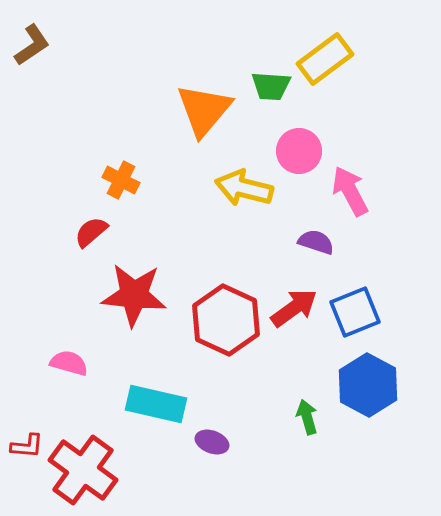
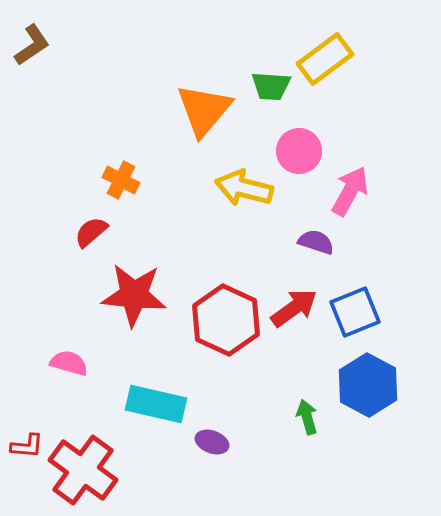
pink arrow: rotated 57 degrees clockwise
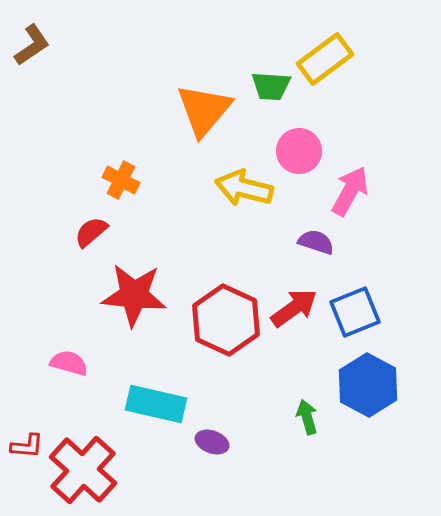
red cross: rotated 6 degrees clockwise
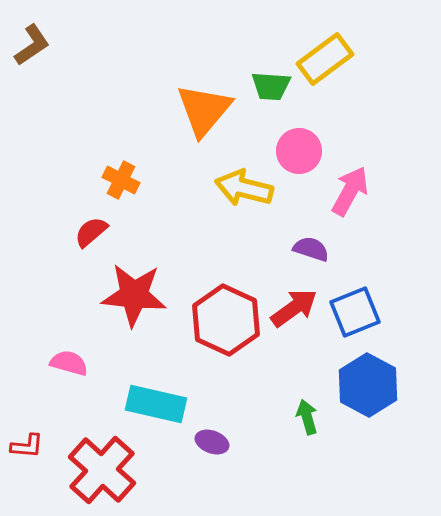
purple semicircle: moved 5 px left, 7 px down
red cross: moved 19 px right
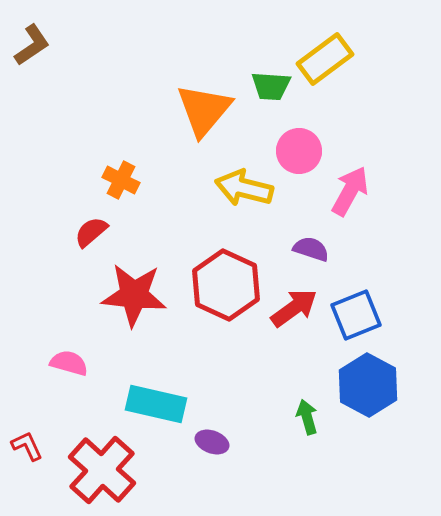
blue square: moved 1 px right, 3 px down
red hexagon: moved 35 px up
red L-shape: rotated 120 degrees counterclockwise
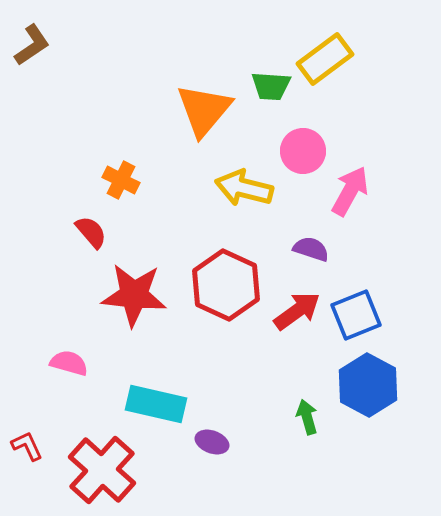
pink circle: moved 4 px right
red semicircle: rotated 90 degrees clockwise
red arrow: moved 3 px right, 3 px down
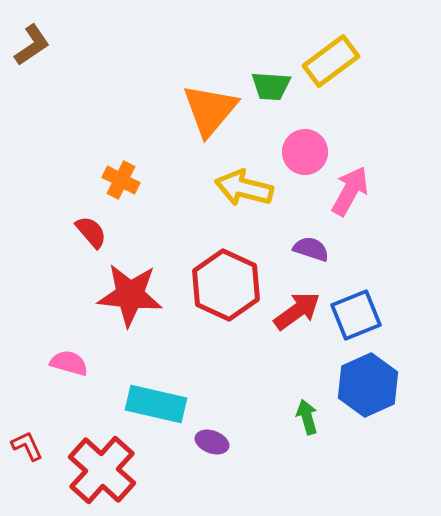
yellow rectangle: moved 6 px right, 2 px down
orange triangle: moved 6 px right
pink circle: moved 2 px right, 1 px down
red star: moved 4 px left
blue hexagon: rotated 8 degrees clockwise
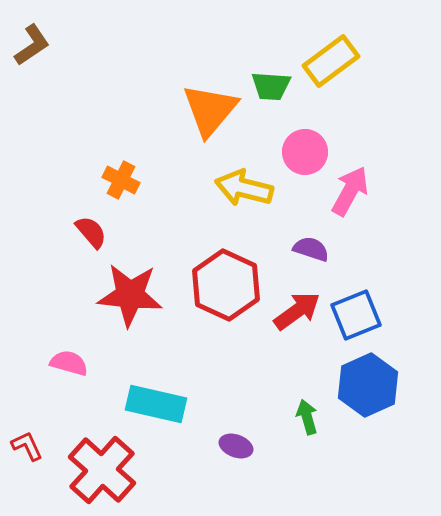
purple ellipse: moved 24 px right, 4 px down
